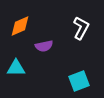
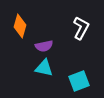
orange diamond: rotated 50 degrees counterclockwise
cyan triangle: moved 28 px right; rotated 12 degrees clockwise
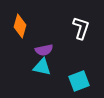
white L-shape: rotated 10 degrees counterclockwise
purple semicircle: moved 4 px down
cyan triangle: moved 2 px left, 1 px up
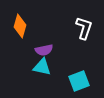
white L-shape: moved 3 px right
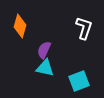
purple semicircle: rotated 126 degrees clockwise
cyan triangle: moved 3 px right, 1 px down
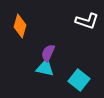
white L-shape: moved 3 px right, 7 px up; rotated 90 degrees clockwise
purple semicircle: moved 4 px right, 3 px down
cyan square: moved 1 px up; rotated 30 degrees counterclockwise
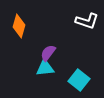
orange diamond: moved 1 px left
purple semicircle: rotated 12 degrees clockwise
cyan triangle: rotated 18 degrees counterclockwise
